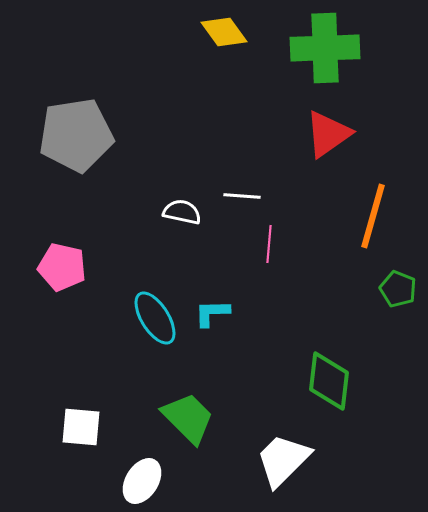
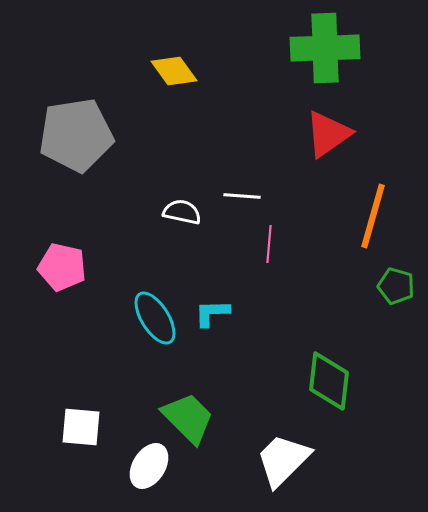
yellow diamond: moved 50 px left, 39 px down
green pentagon: moved 2 px left, 3 px up; rotated 6 degrees counterclockwise
white ellipse: moved 7 px right, 15 px up
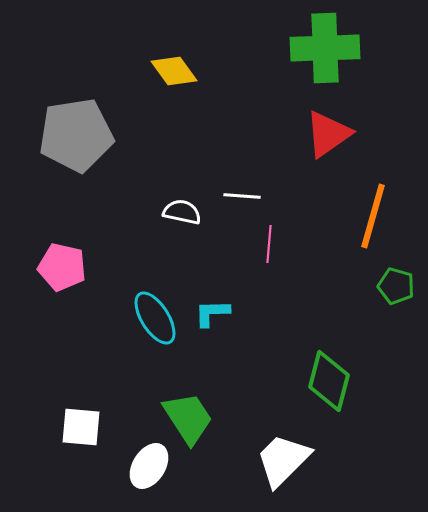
green diamond: rotated 8 degrees clockwise
green trapezoid: rotated 12 degrees clockwise
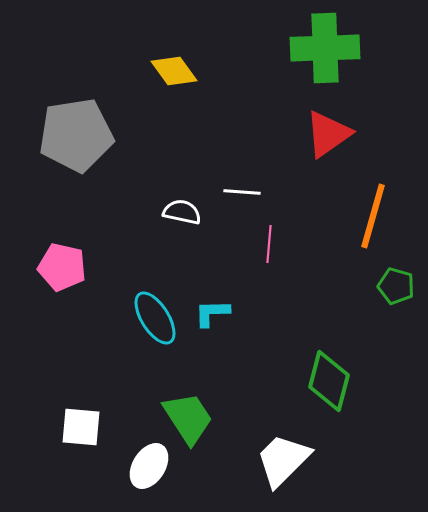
white line: moved 4 px up
